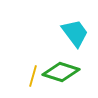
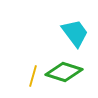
green diamond: moved 3 px right
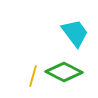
green diamond: rotated 9 degrees clockwise
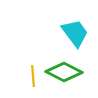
yellow line: rotated 20 degrees counterclockwise
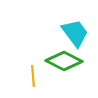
green diamond: moved 11 px up
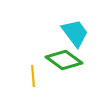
green diamond: moved 1 px up; rotated 9 degrees clockwise
